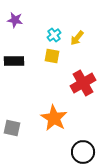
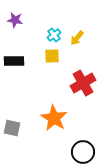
yellow square: rotated 14 degrees counterclockwise
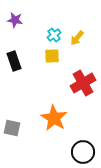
black rectangle: rotated 72 degrees clockwise
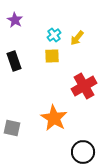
purple star: rotated 21 degrees clockwise
red cross: moved 1 px right, 3 px down
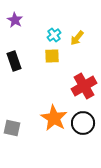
black circle: moved 29 px up
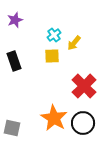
purple star: rotated 21 degrees clockwise
yellow arrow: moved 3 px left, 5 px down
red cross: rotated 15 degrees counterclockwise
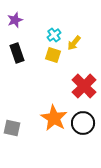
yellow square: moved 1 px right, 1 px up; rotated 21 degrees clockwise
black rectangle: moved 3 px right, 8 px up
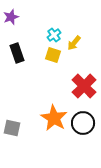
purple star: moved 4 px left, 3 px up
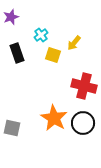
cyan cross: moved 13 px left
red cross: rotated 30 degrees counterclockwise
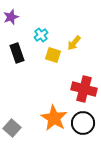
red cross: moved 3 px down
gray square: rotated 30 degrees clockwise
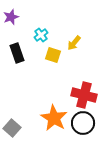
red cross: moved 6 px down
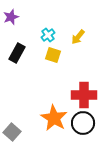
cyan cross: moved 7 px right
yellow arrow: moved 4 px right, 6 px up
black rectangle: rotated 48 degrees clockwise
red cross: rotated 15 degrees counterclockwise
gray square: moved 4 px down
